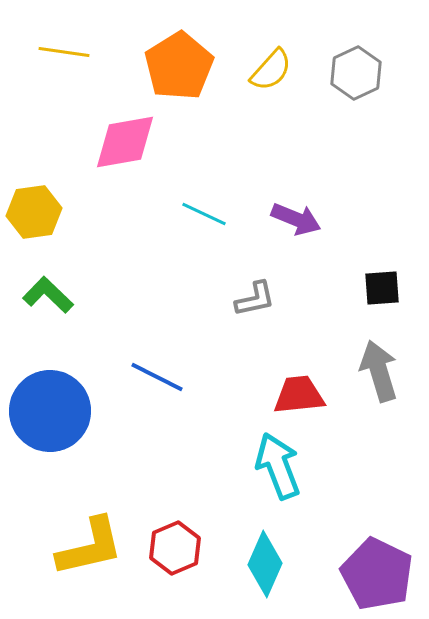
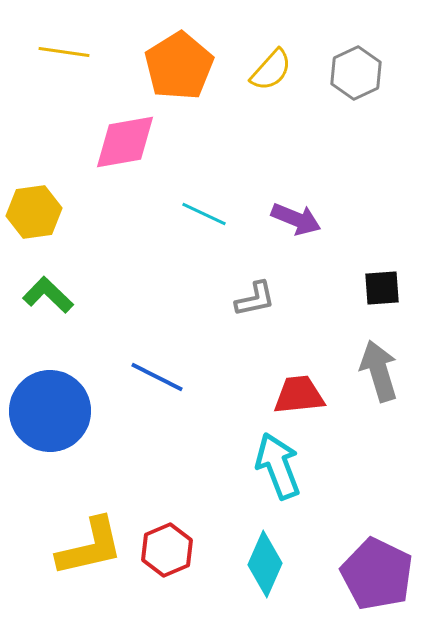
red hexagon: moved 8 px left, 2 px down
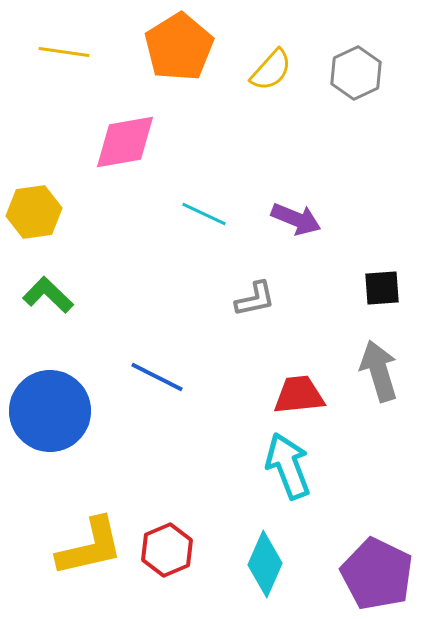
orange pentagon: moved 19 px up
cyan arrow: moved 10 px right
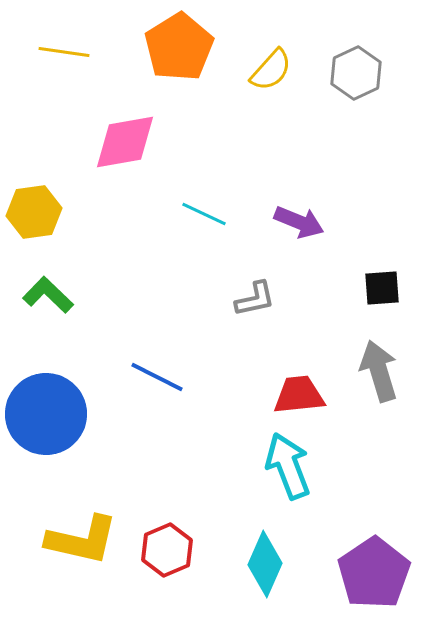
purple arrow: moved 3 px right, 3 px down
blue circle: moved 4 px left, 3 px down
yellow L-shape: moved 8 px left, 7 px up; rotated 26 degrees clockwise
purple pentagon: moved 3 px left, 1 px up; rotated 12 degrees clockwise
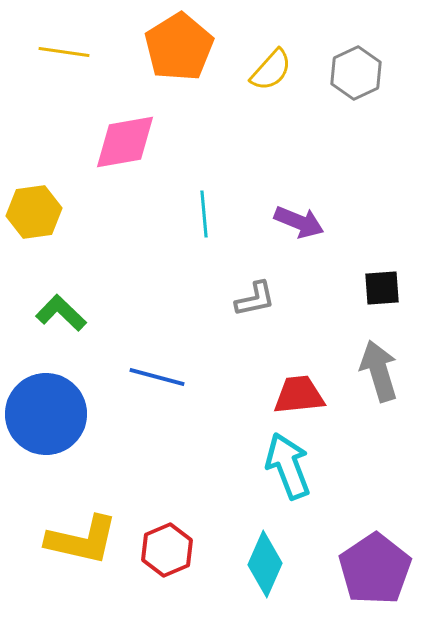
cyan line: rotated 60 degrees clockwise
green L-shape: moved 13 px right, 18 px down
blue line: rotated 12 degrees counterclockwise
purple pentagon: moved 1 px right, 4 px up
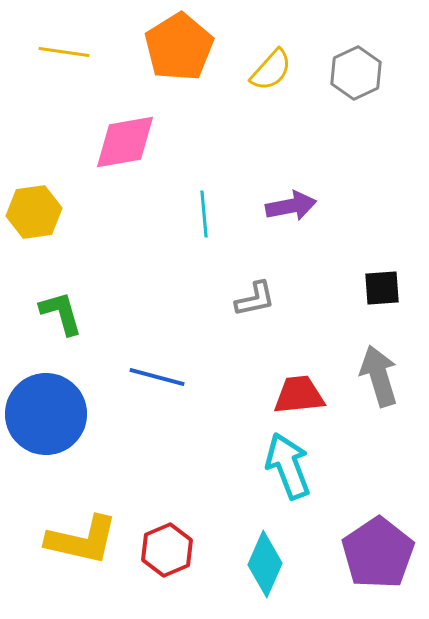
purple arrow: moved 8 px left, 16 px up; rotated 33 degrees counterclockwise
green L-shape: rotated 30 degrees clockwise
gray arrow: moved 5 px down
purple pentagon: moved 3 px right, 16 px up
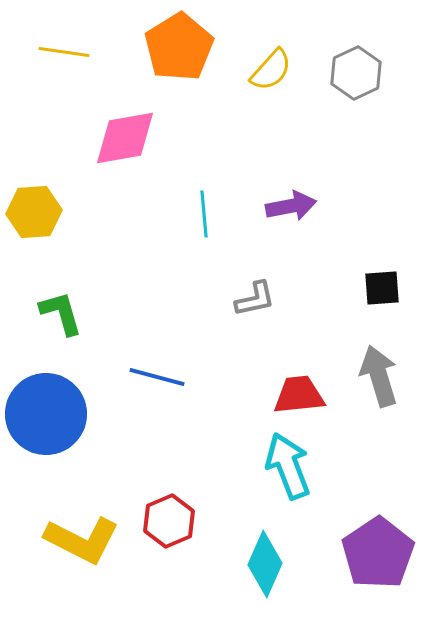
pink diamond: moved 4 px up
yellow hexagon: rotated 4 degrees clockwise
yellow L-shape: rotated 14 degrees clockwise
red hexagon: moved 2 px right, 29 px up
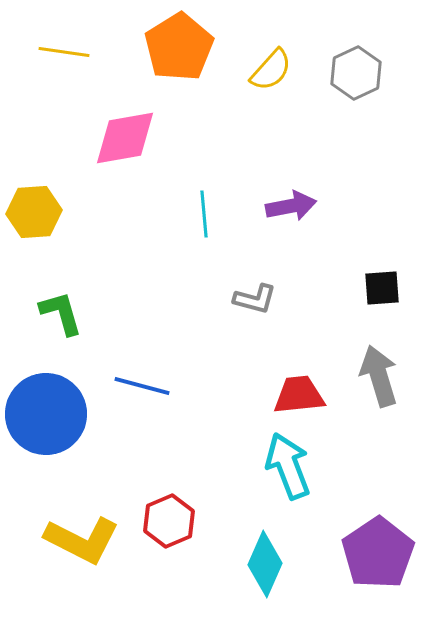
gray L-shape: rotated 27 degrees clockwise
blue line: moved 15 px left, 9 px down
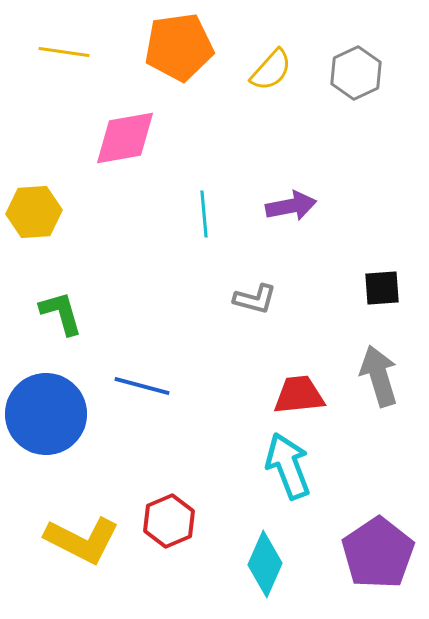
orange pentagon: rotated 24 degrees clockwise
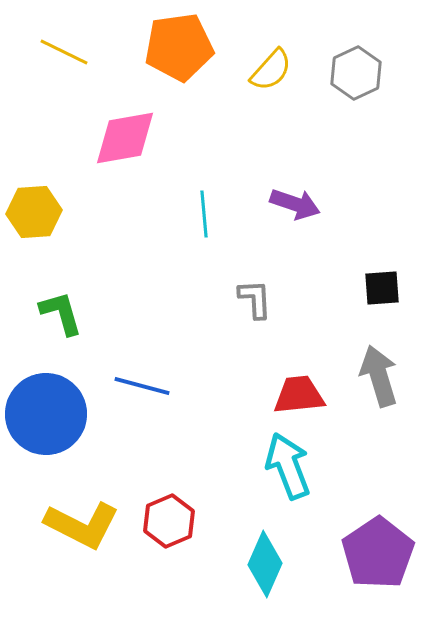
yellow line: rotated 18 degrees clockwise
purple arrow: moved 4 px right, 2 px up; rotated 30 degrees clockwise
gray L-shape: rotated 108 degrees counterclockwise
yellow L-shape: moved 15 px up
